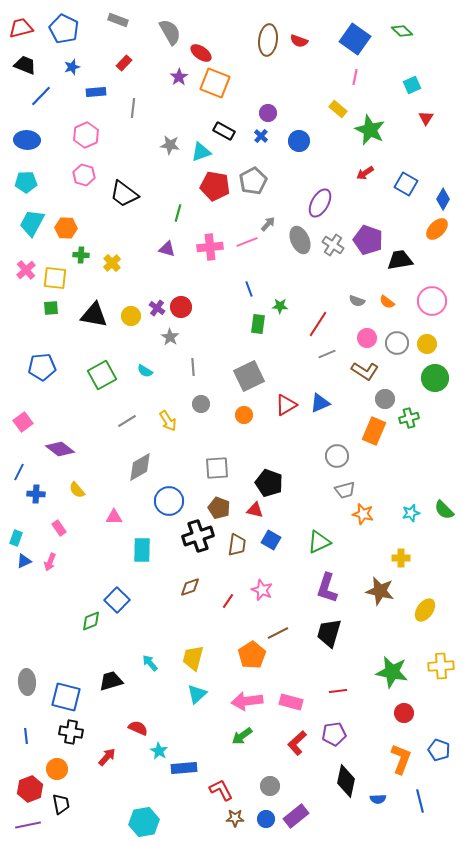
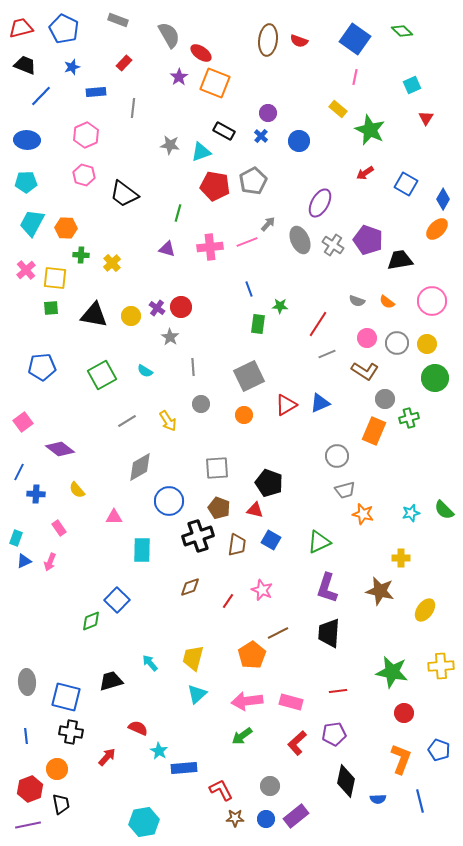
gray semicircle at (170, 32): moved 1 px left, 3 px down
black trapezoid at (329, 633): rotated 12 degrees counterclockwise
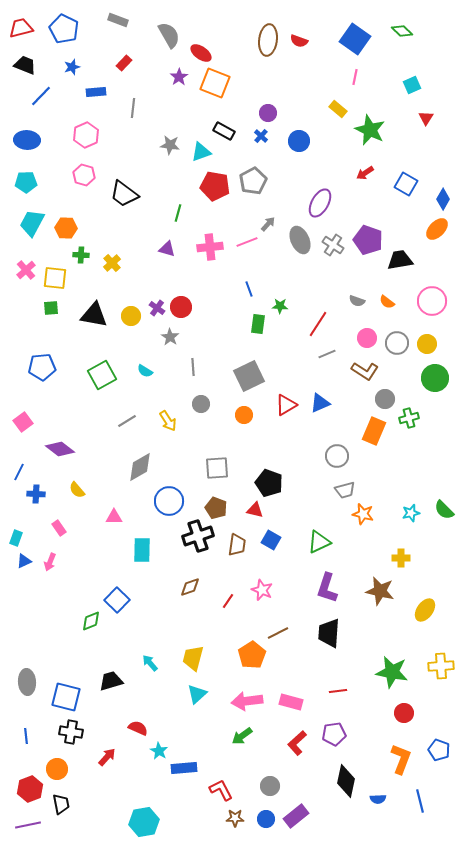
brown pentagon at (219, 508): moved 3 px left
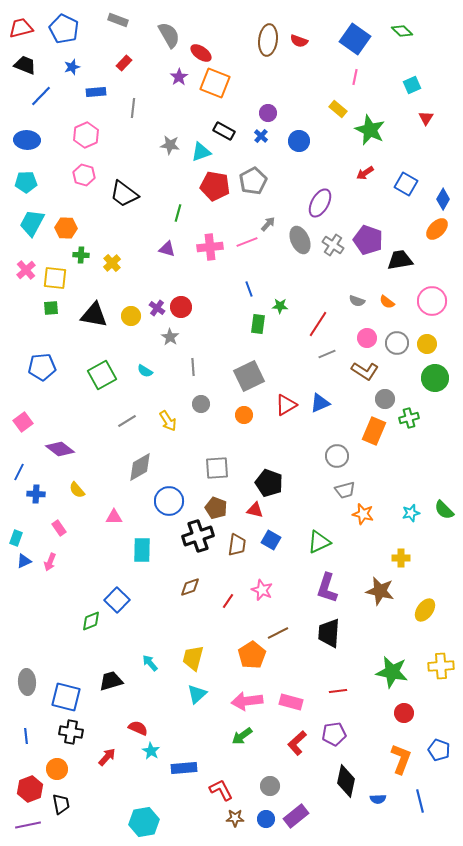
cyan star at (159, 751): moved 8 px left
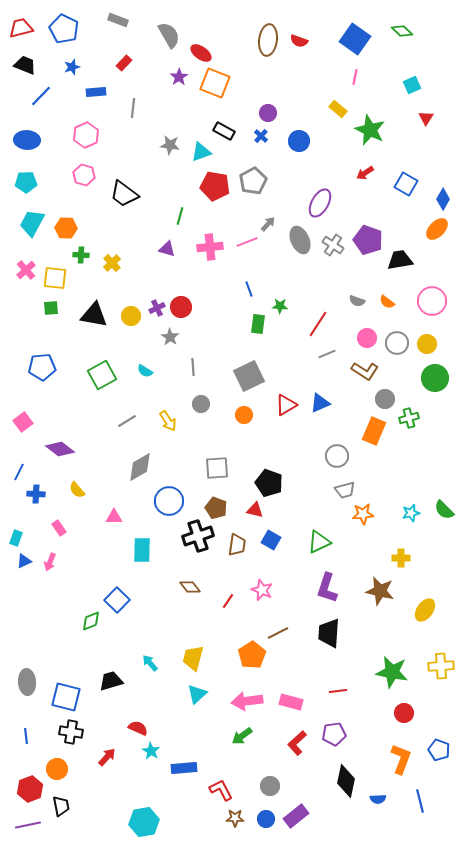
green line at (178, 213): moved 2 px right, 3 px down
purple cross at (157, 308): rotated 28 degrees clockwise
orange star at (363, 514): rotated 20 degrees counterclockwise
brown diamond at (190, 587): rotated 70 degrees clockwise
black trapezoid at (61, 804): moved 2 px down
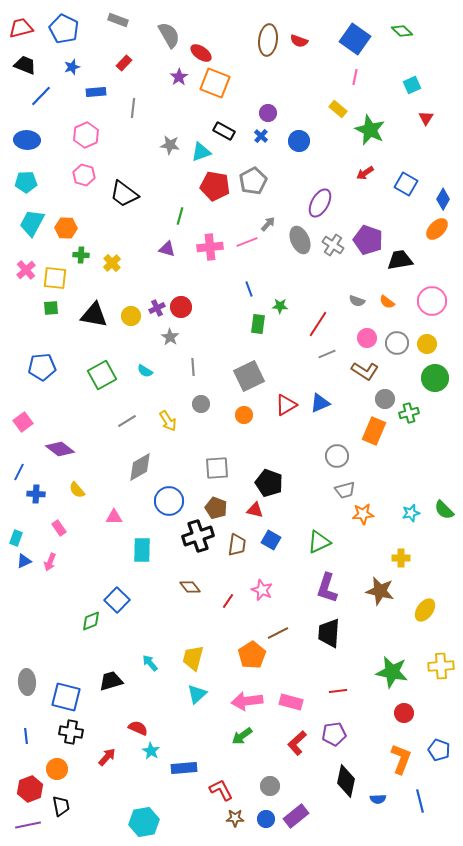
green cross at (409, 418): moved 5 px up
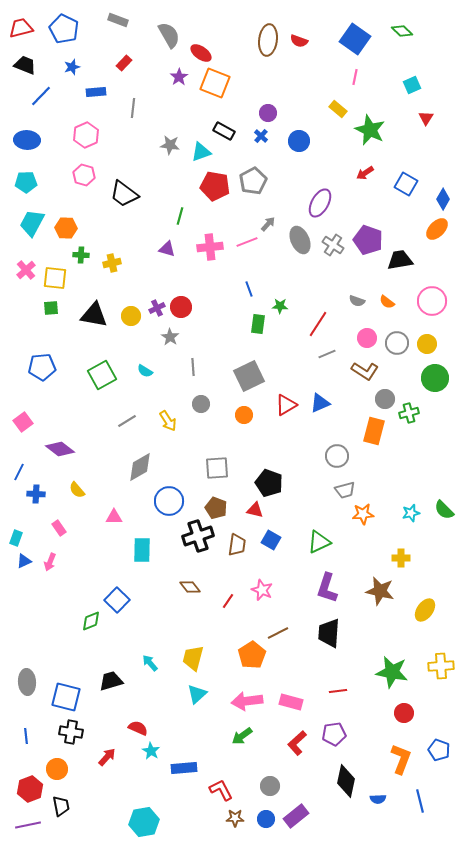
yellow cross at (112, 263): rotated 30 degrees clockwise
orange rectangle at (374, 431): rotated 8 degrees counterclockwise
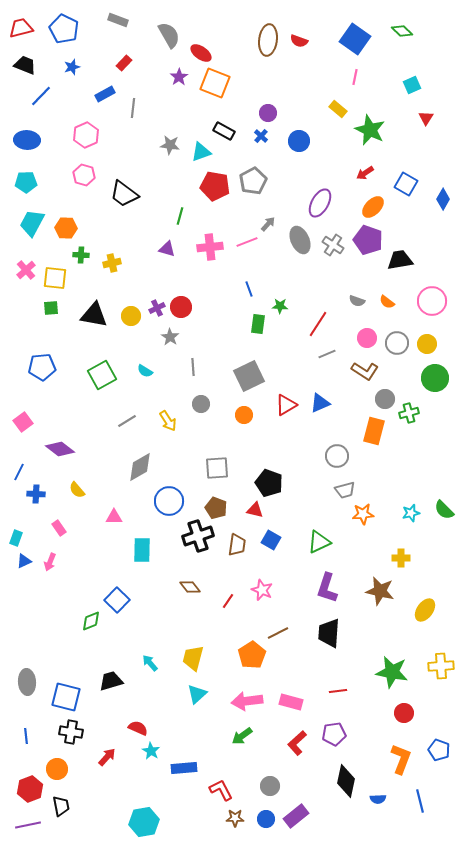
blue rectangle at (96, 92): moved 9 px right, 2 px down; rotated 24 degrees counterclockwise
orange ellipse at (437, 229): moved 64 px left, 22 px up
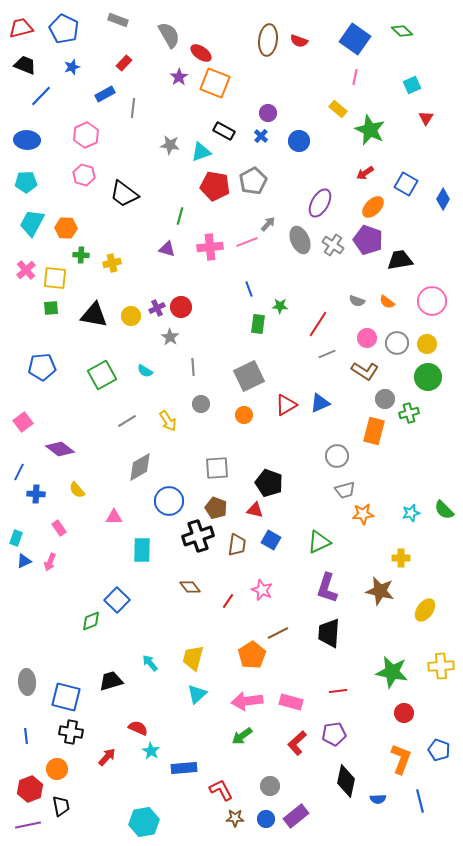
green circle at (435, 378): moved 7 px left, 1 px up
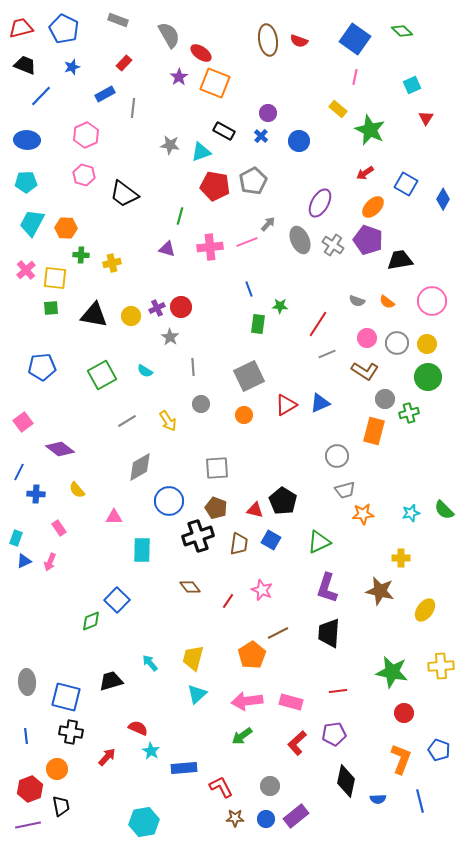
brown ellipse at (268, 40): rotated 16 degrees counterclockwise
black pentagon at (269, 483): moved 14 px right, 18 px down; rotated 12 degrees clockwise
brown trapezoid at (237, 545): moved 2 px right, 1 px up
red L-shape at (221, 790): moved 3 px up
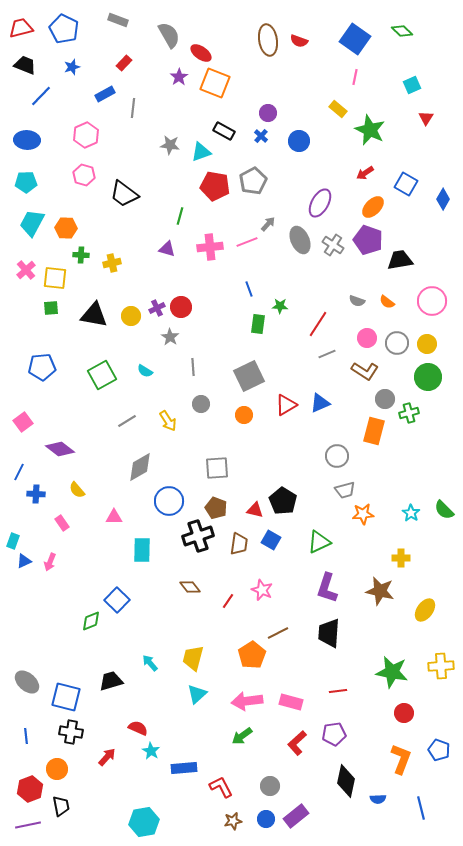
cyan star at (411, 513): rotated 24 degrees counterclockwise
pink rectangle at (59, 528): moved 3 px right, 5 px up
cyan rectangle at (16, 538): moved 3 px left, 3 px down
gray ellipse at (27, 682): rotated 45 degrees counterclockwise
blue line at (420, 801): moved 1 px right, 7 px down
brown star at (235, 818): moved 2 px left, 3 px down; rotated 12 degrees counterclockwise
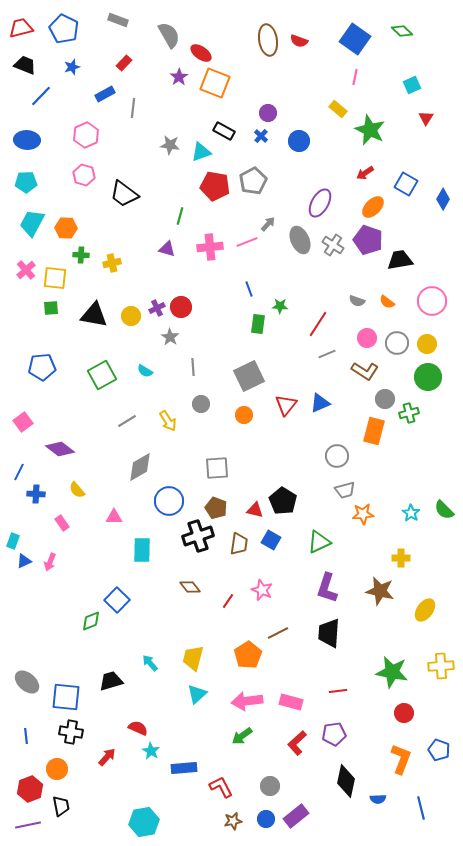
red triangle at (286, 405): rotated 20 degrees counterclockwise
orange pentagon at (252, 655): moved 4 px left
blue square at (66, 697): rotated 8 degrees counterclockwise
